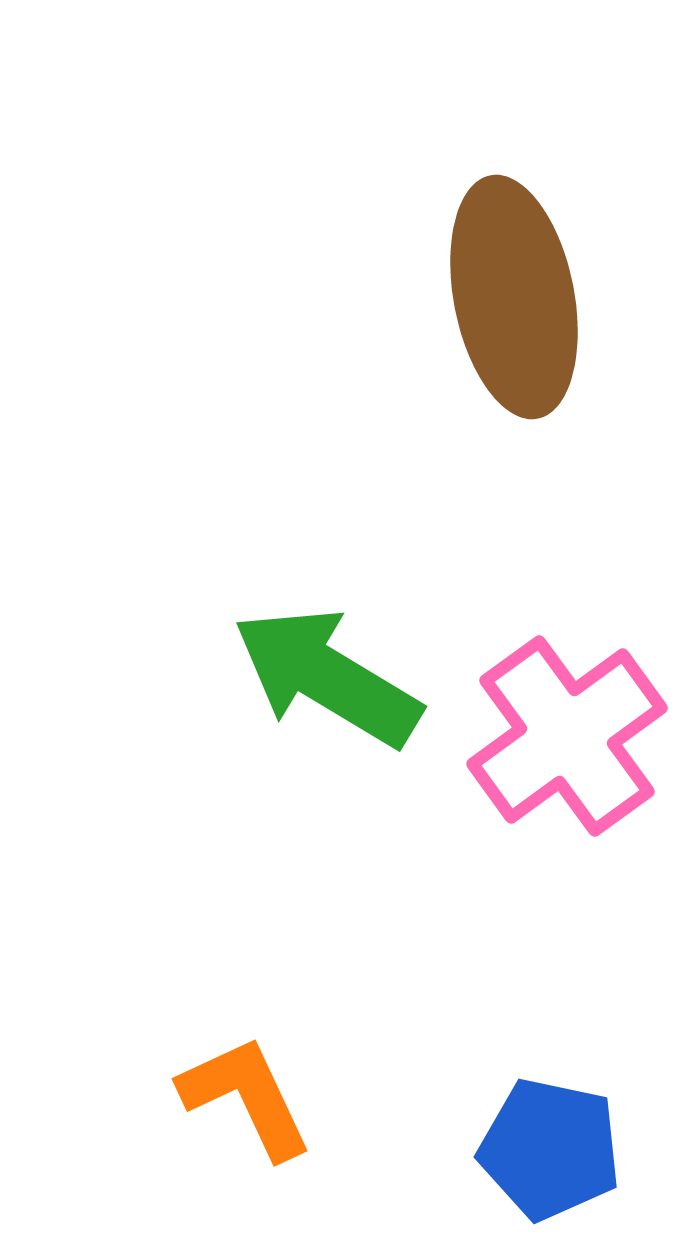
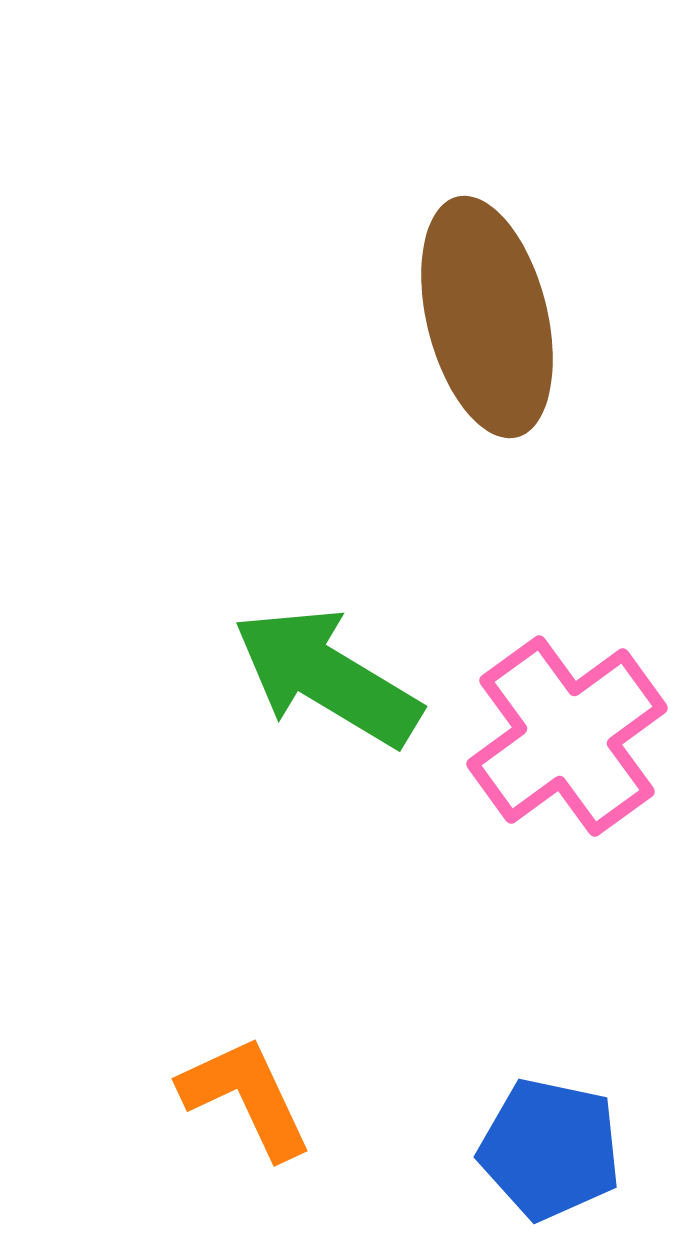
brown ellipse: moved 27 px left, 20 px down; rotated 3 degrees counterclockwise
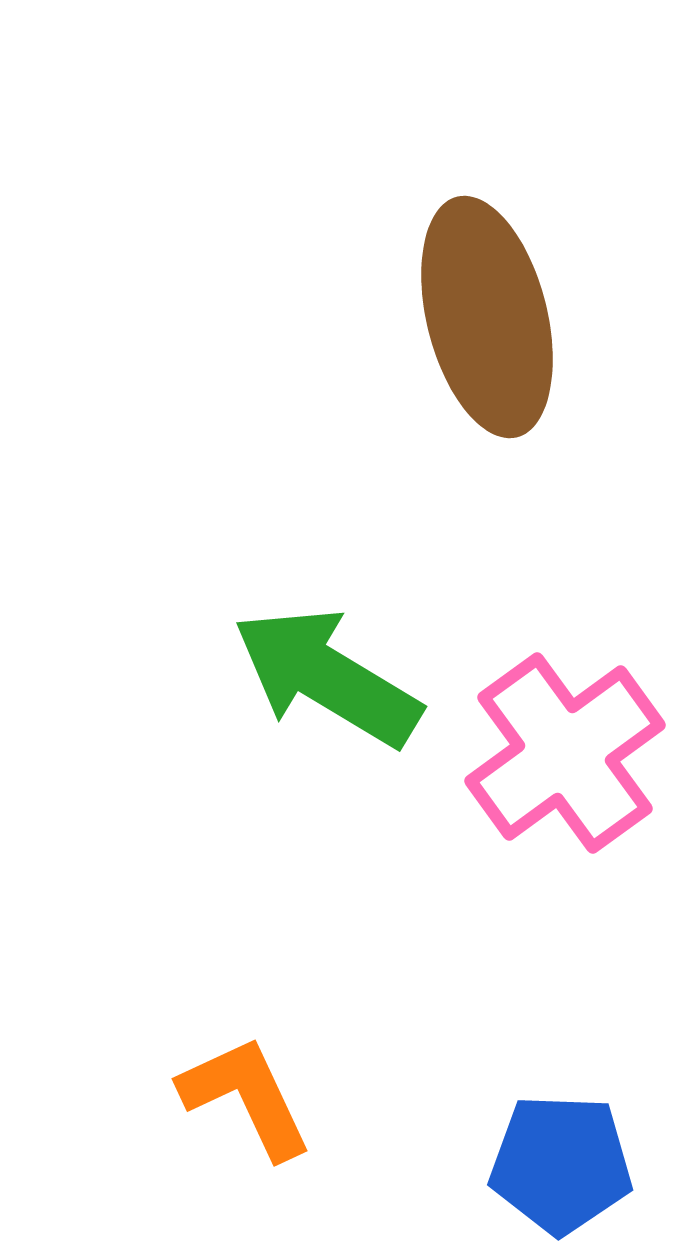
pink cross: moved 2 px left, 17 px down
blue pentagon: moved 11 px right, 15 px down; rotated 10 degrees counterclockwise
